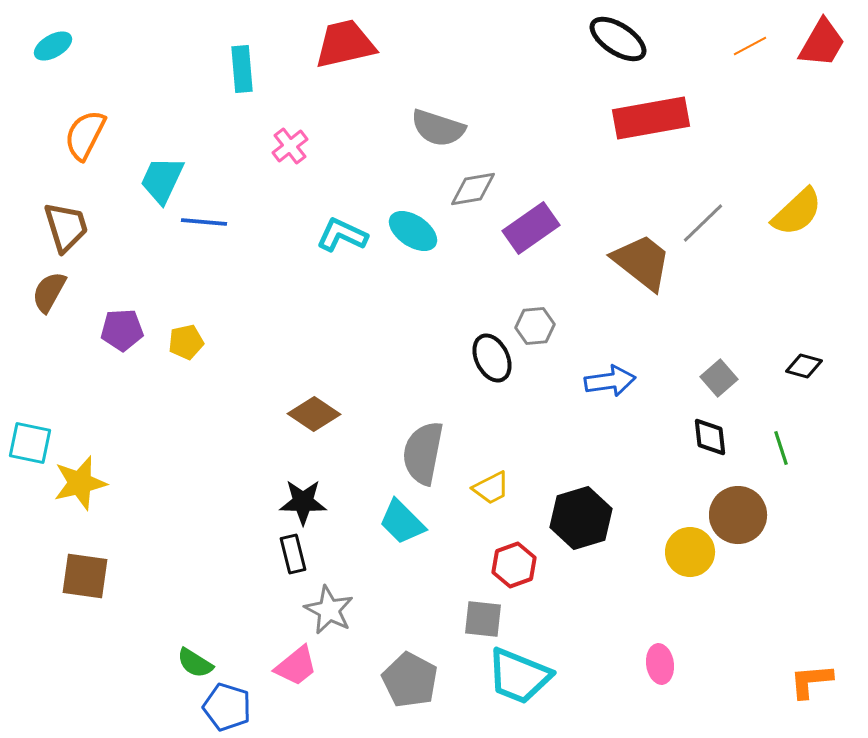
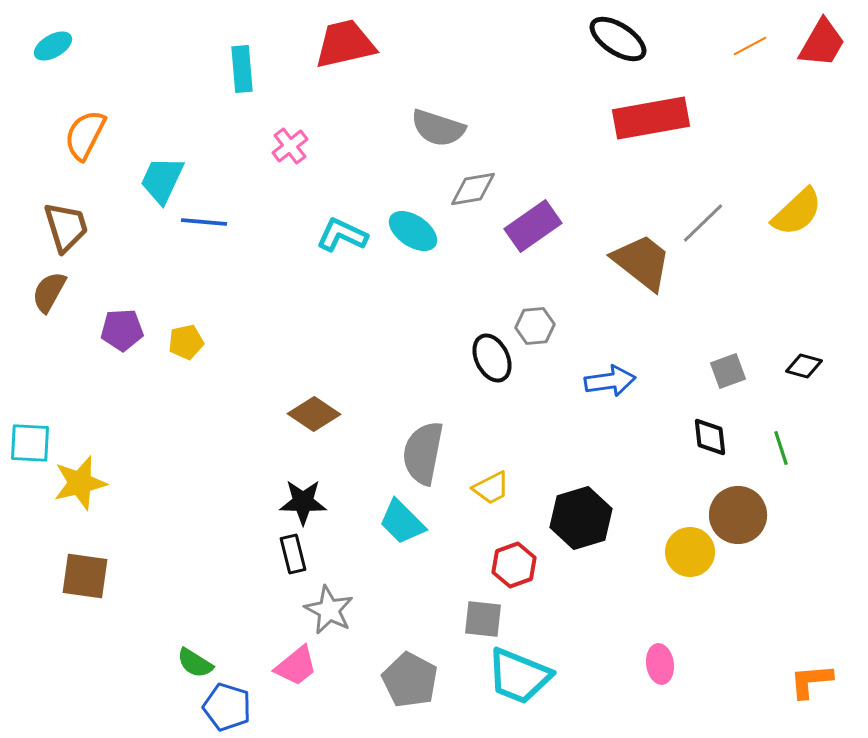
purple rectangle at (531, 228): moved 2 px right, 2 px up
gray square at (719, 378): moved 9 px right, 7 px up; rotated 21 degrees clockwise
cyan square at (30, 443): rotated 9 degrees counterclockwise
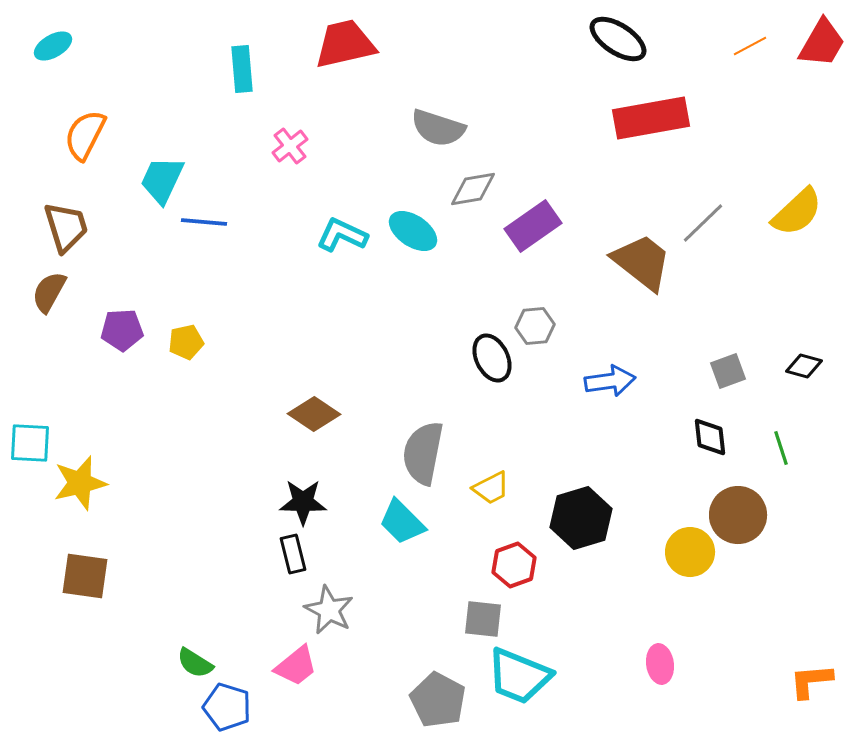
gray pentagon at (410, 680): moved 28 px right, 20 px down
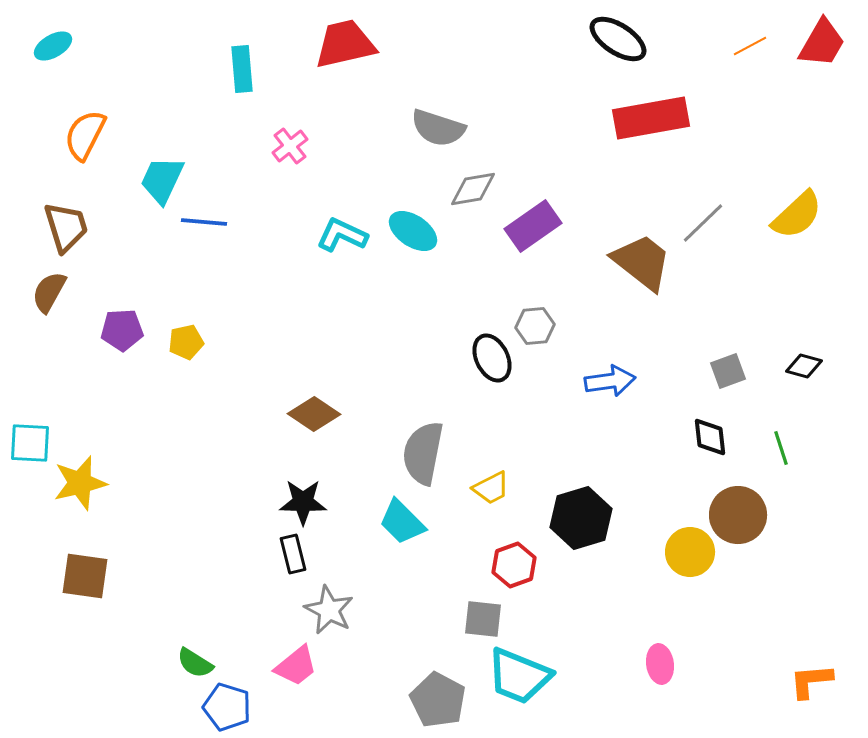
yellow semicircle at (797, 212): moved 3 px down
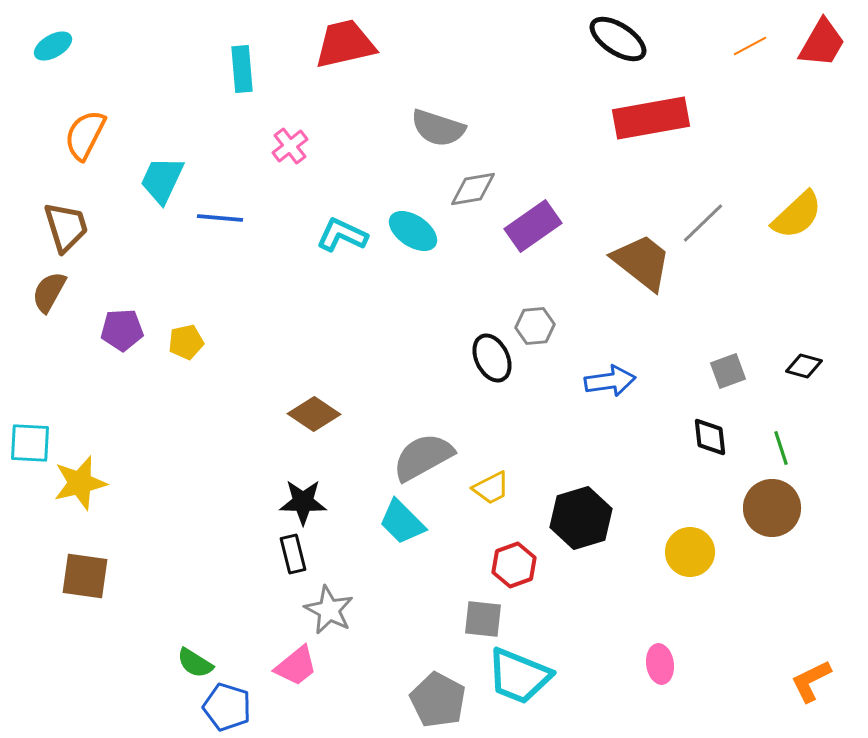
blue line at (204, 222): moved 16 px right, 4 px up
gray semicircle at (423, 453): moved 4 px down; rotated 50 degrees clockwise
brown circle at (738, 515): moved 34 px right, 7 px up
orange L-shape at (811, 681): rotated 21 degrees counterclockwise
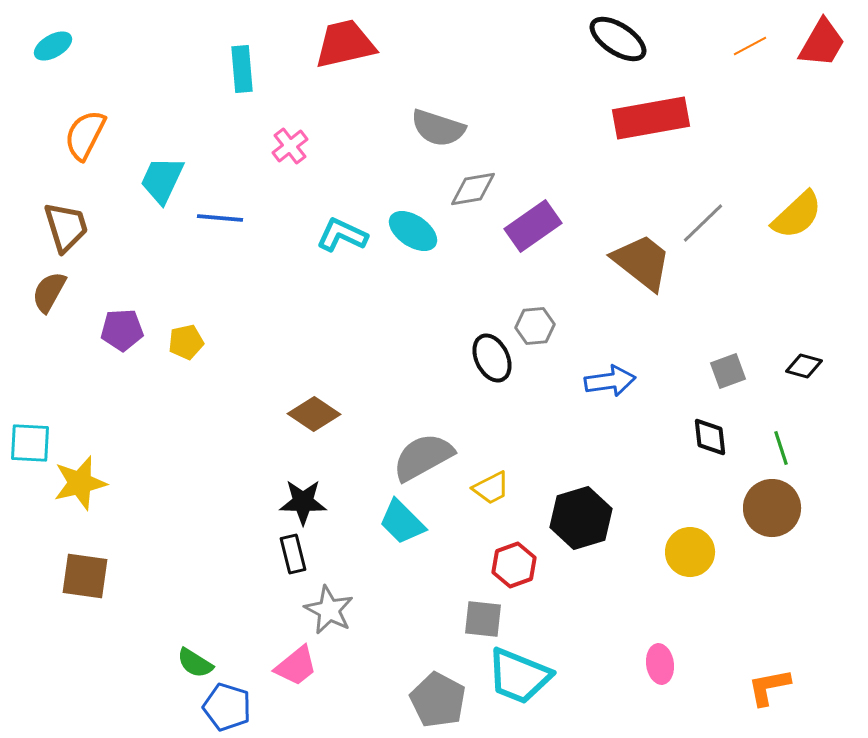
orange L-shape at (811, 681): moved 42 px left, 6 px down; rotated 15 degrees clockwise
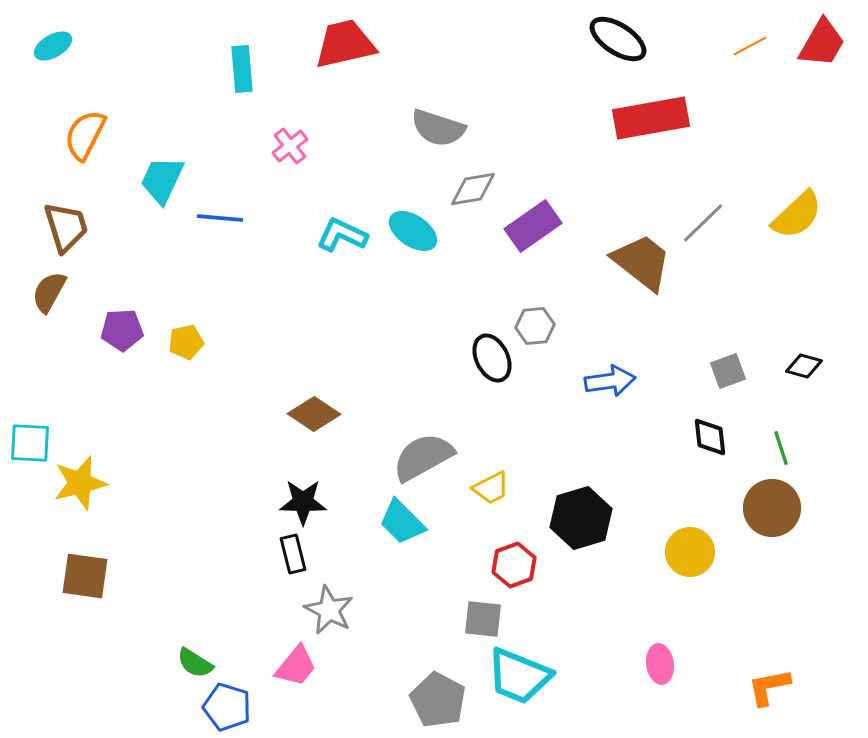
pink trapezoid at (296, 666): rotated 12 degrees counterclockwise
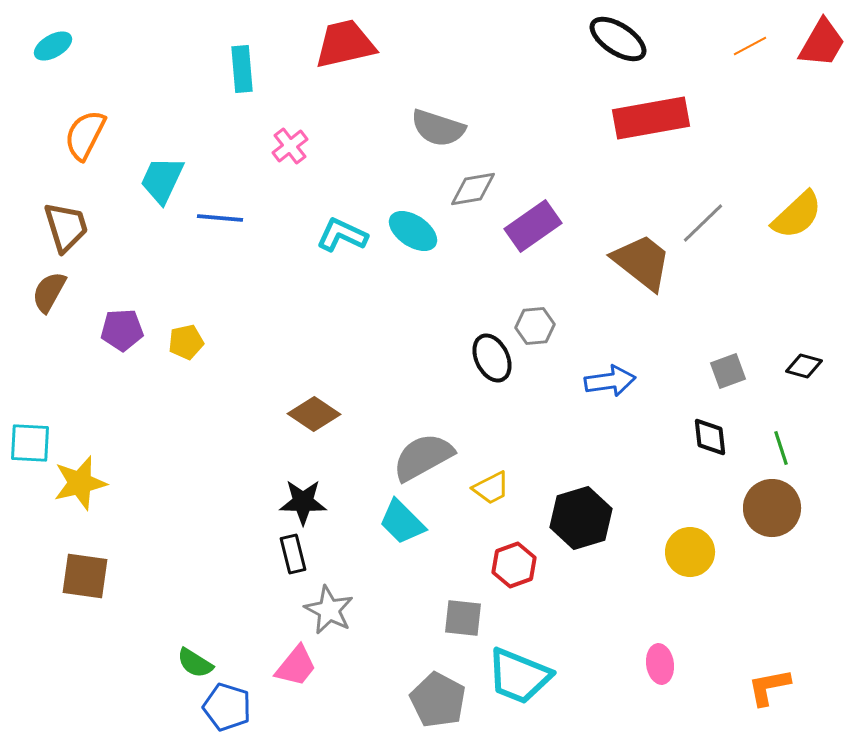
gray square at (483, 619): moved 20 px left, 1 px up
